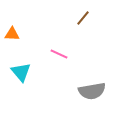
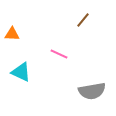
brown line: moved 2 px down
cyan triangle: rotated 25 degrees counterclockwise
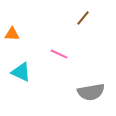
brown line: moved 2 px up
gray semicircle: moved 1 px left, 1 px down
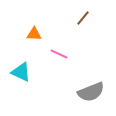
orange triangle: moved 22 px right
gray semicircle: rotated 12 degrees counterclockwise
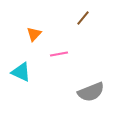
orange triangle: rotated 49 degrees counterclockwise
pink line: rotated 36 degrees counterclockwise
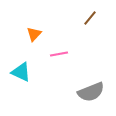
brown line: moved 7 px right
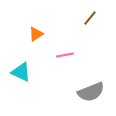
orange triangle: moved 2 px right; rotated 14 degrees clockwise
pink line: moved 6 px right, 1 px down
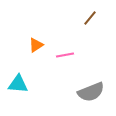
orange triangle: moved 11 px down
cyan triangle: moved 3 px left, 12 px down; rotated 20 degrees counterclockwise
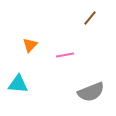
orange triangle: moved 6 px left; rotated 14 degrees counterclockwise
